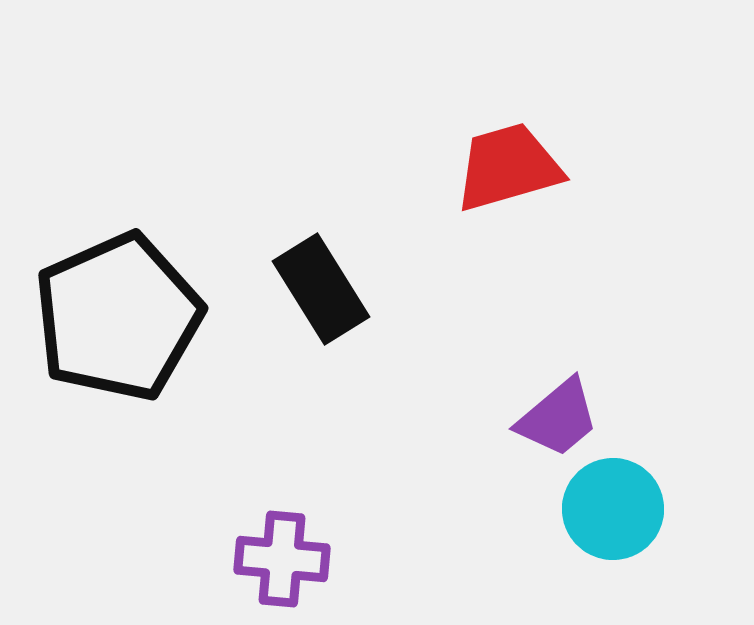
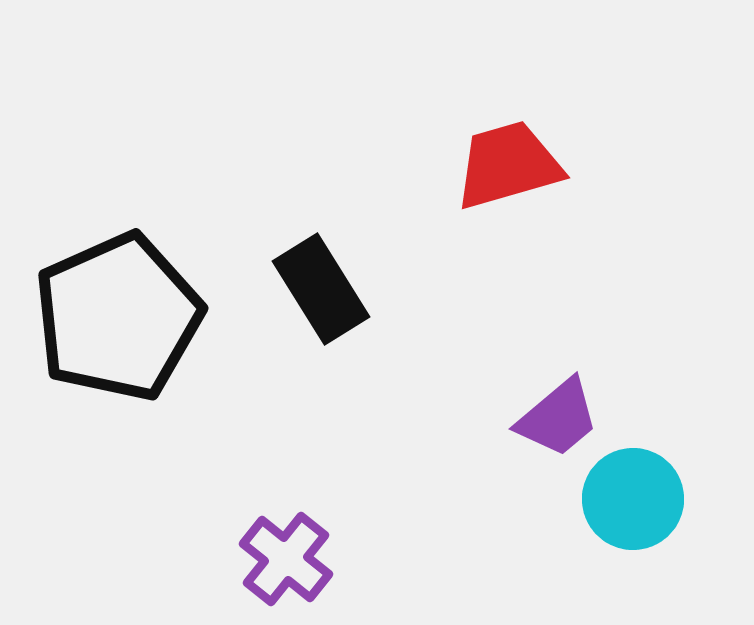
red trapezoid: moved 2 px up
cyan circle: moved 20 px right, 10 px up
purple cross: moved 4 px right; rotated 34 degrees clockwise
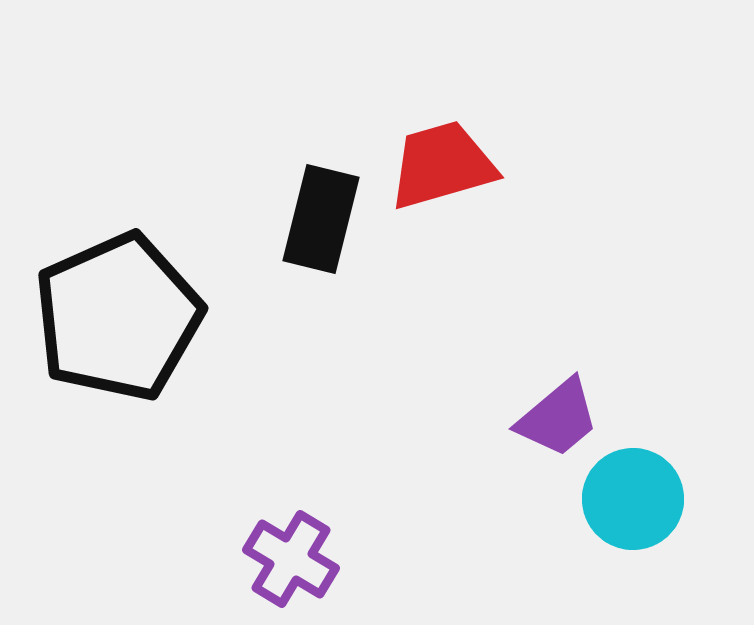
red trapezoid: moved 66 px left
black rectangle: moved 70 px up; rotated 46 degrees clockwise
purple cross: moved 5 px right; rotated 8 degrees counterclockwise
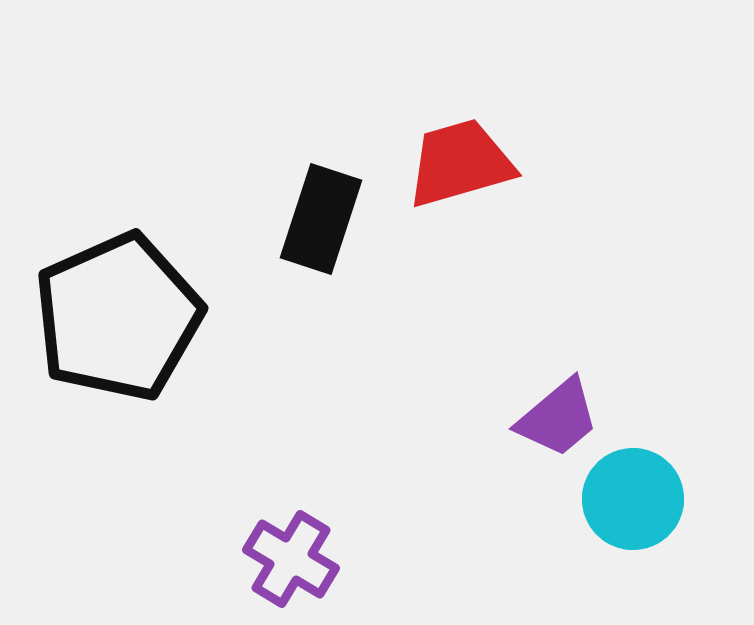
red trapezoid: moved 18 px right, 2 px up
black rectangle: rotated 4 degrees clockwise
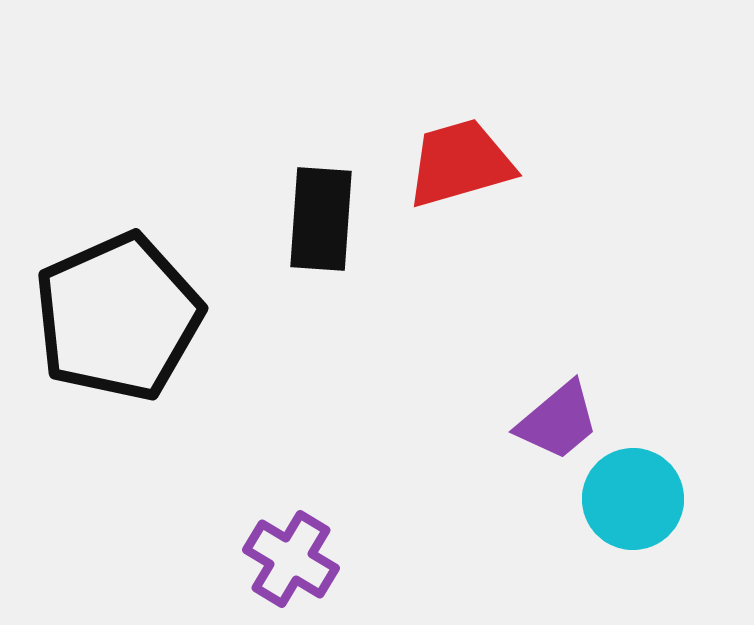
black rectangle: rotated 14 degrees counterclockwise
purple trapezoid: moved 3 px down
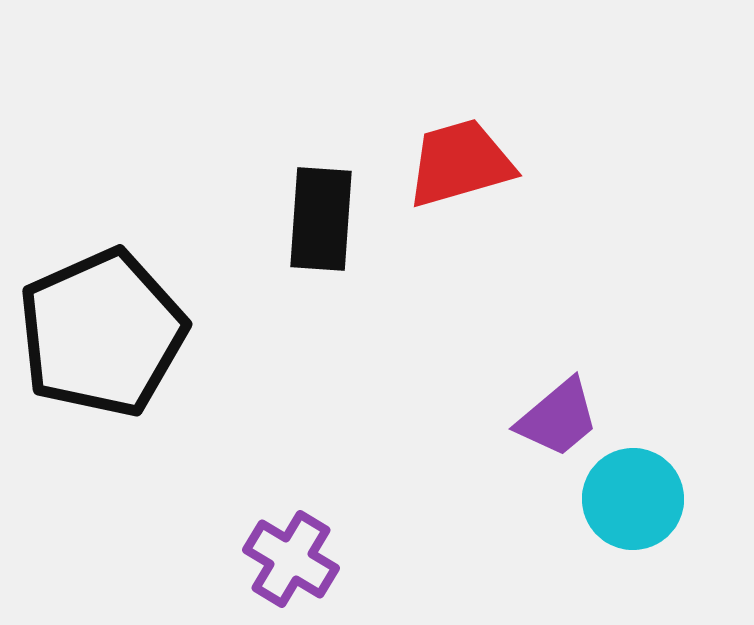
black pentagon: moved 16 px left, 16 px down
purple trapezoid: moved 3 px up
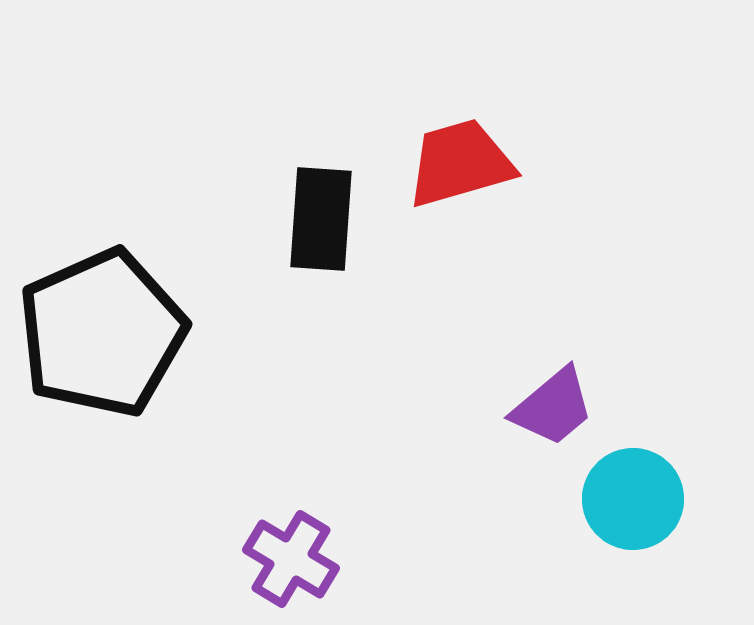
purple trapezoid: moved 5 px left, 11 px up
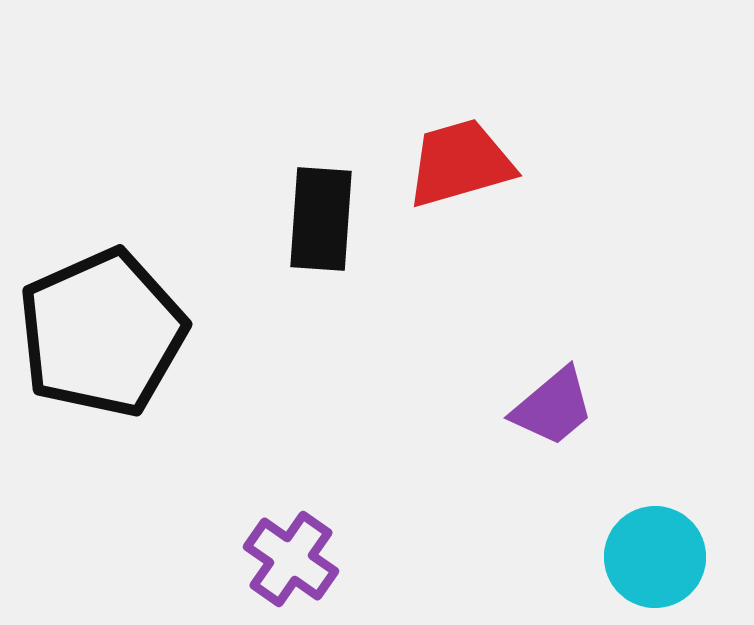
cyan circle: moved 22 px right, 58 px down
purple cross: rotated 4 degrees clockwise
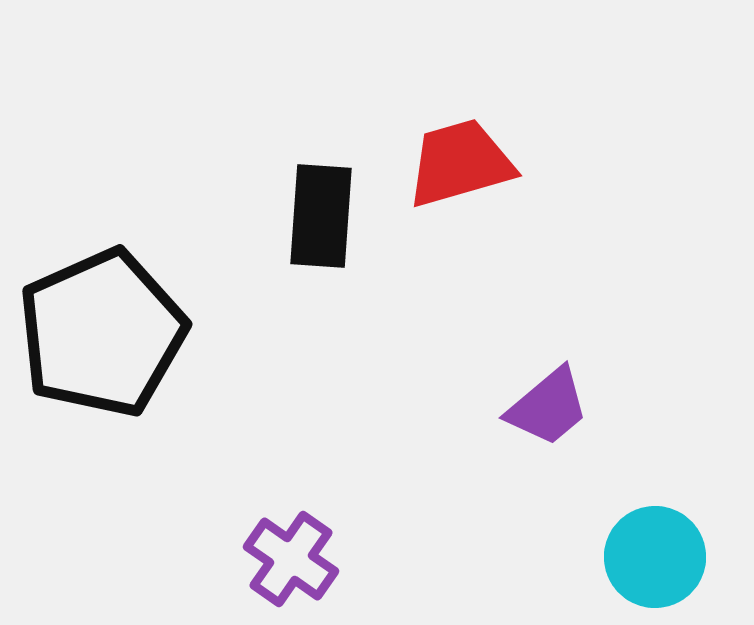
black rectangle: moved 3 px up
purple trapezoid: moved 5 px left
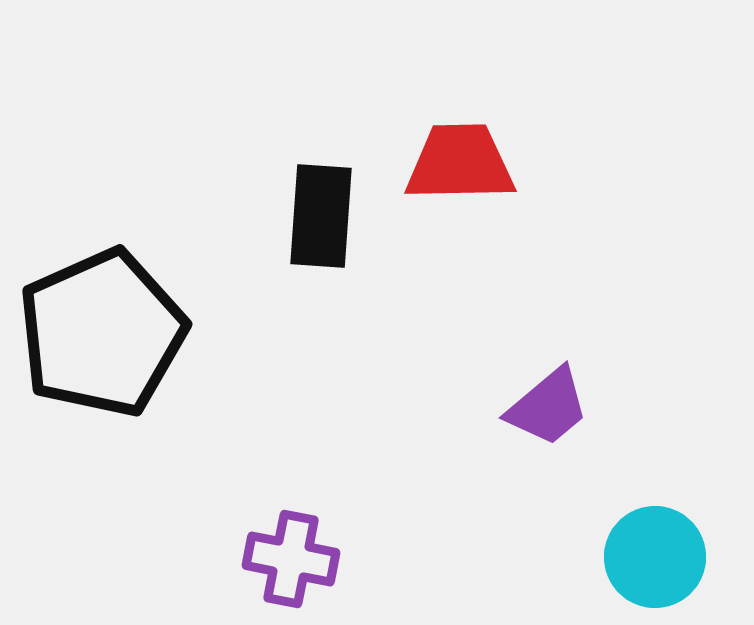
red trapezoid: rotated 15 degrees clockwise
purple cross: rotated 24 degrees counterclockwise
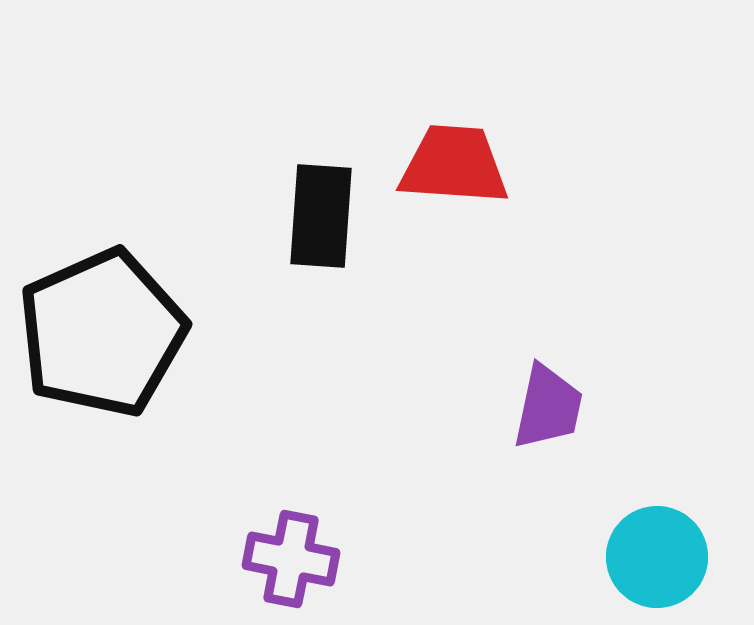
red trapezoid: moved 6 px left, 2 px down; rotated 5 degrees clockwise
purple trapezoid: rotated 38 degrees counterclockwise
cyan circle: moved 2 px right
